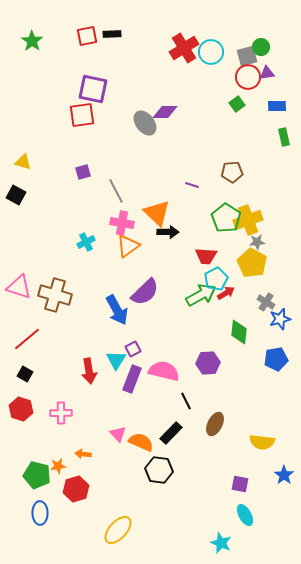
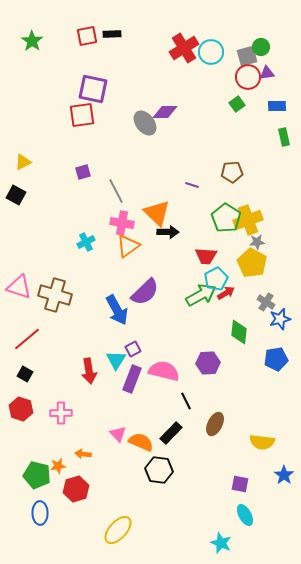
yellow triangle at (23, 162): rotated 42 degrees counterclockwise
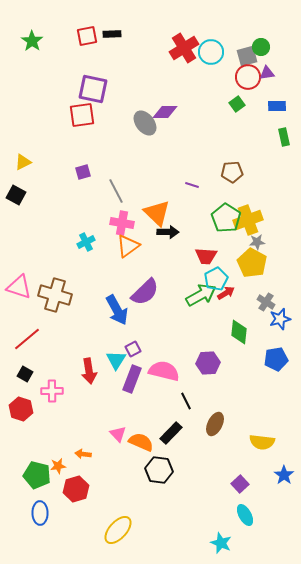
pink cross at (61, 413): moved 9 px left, 22 px up
purple square at (240, 484): rotated 36 degrees clockwise
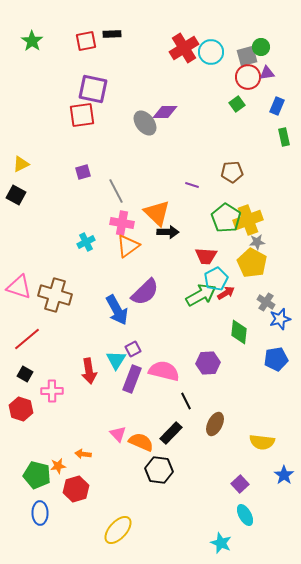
red square at (87, 36): moved 1 px left, 5 px down
blue rectangle at (277, 106): rotated 66 degrees counterclockwise
yellow triangle at (23, 162): moved 2 px left, 2 px down
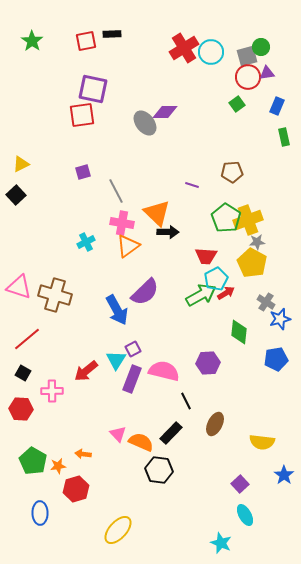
black square at (16, 195): rotated 18 degrees clockwise
red arrow at (89, 371): moved 3 px left; rotated 60 degrees clockwise
black square at (25, 374): moved 2 px left, 1 px up
red hexagon at (21, 409): rotated 15 degrees counterclockwise
green pentagon at (37, 475): moved 4 px left, 14 px up; rotated 16 degrees clockwise
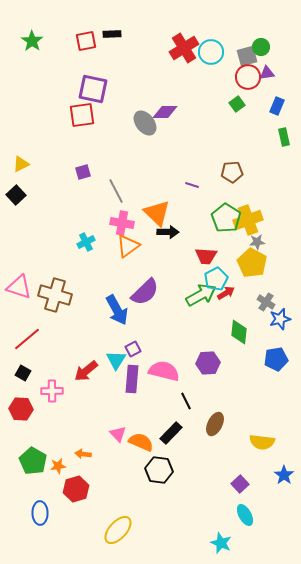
purple rectangle at (132, 379): rotated 16 degrees counterclockwise
